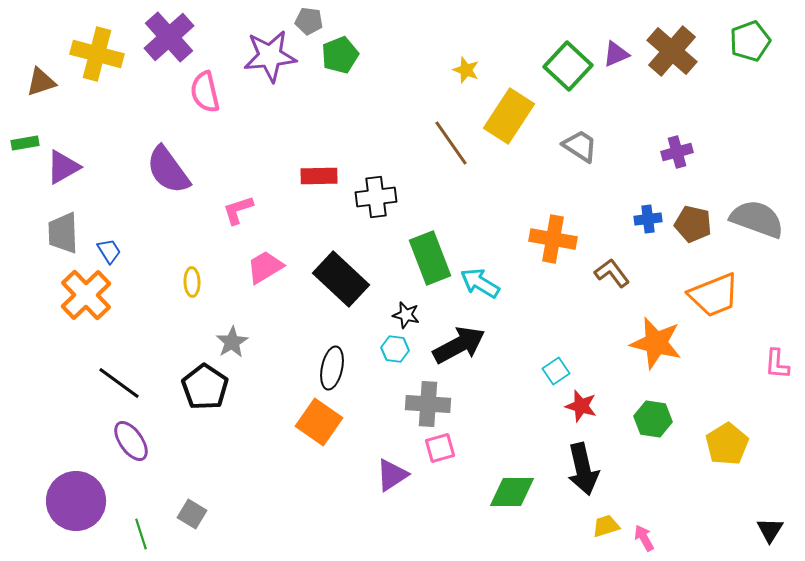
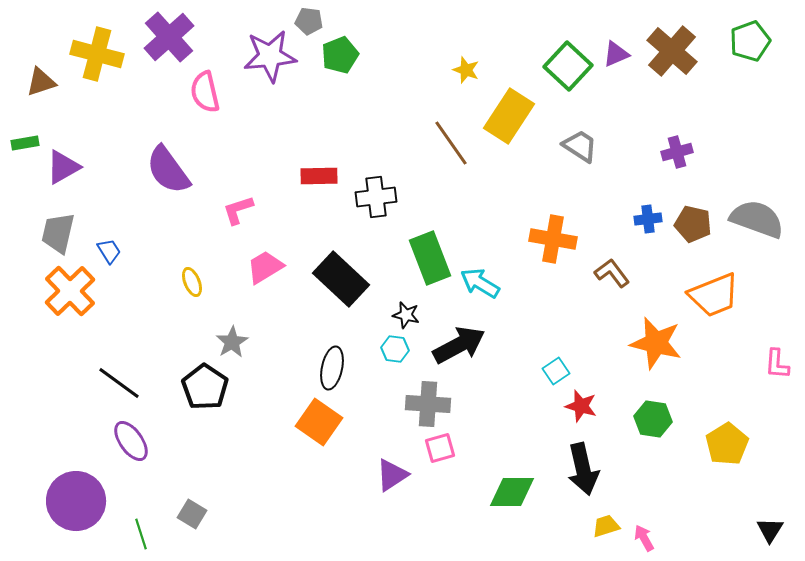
gray trapezoid at (63, 233): moved 5 px left; rotated 15 degrees clockwise
yellow ellipse at (192, 282): rotated 20 degrees counterclockwise
orange cross at (86, 295): moved 16 px left, 4 px up
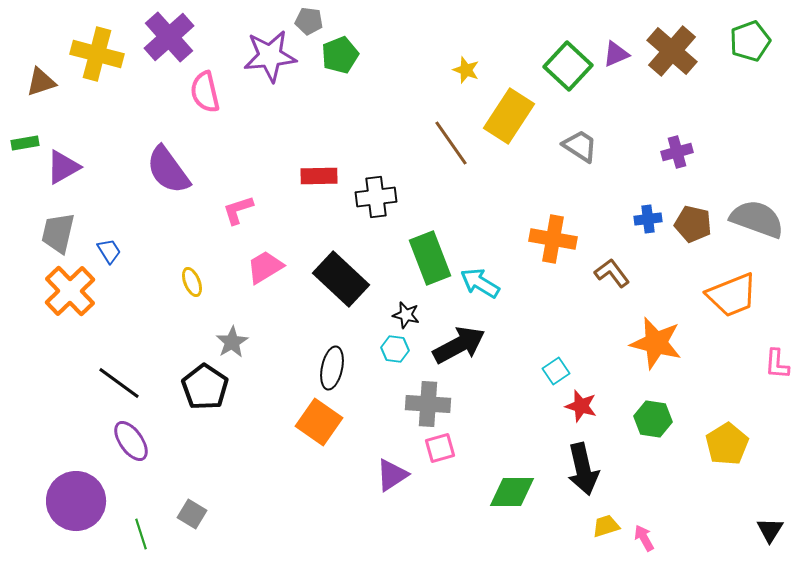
orange trapezoid at (714, 295): moved 18 px right
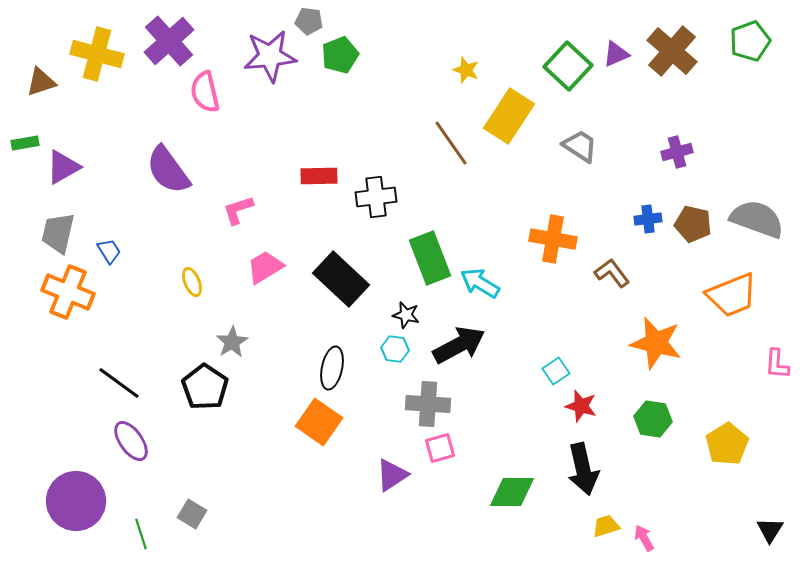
purple cross at (169, 37): moved 4 px down
orange cross at (70, 291): moved 2 px left, 1 px down; rotated 24 degrees counterclockwise
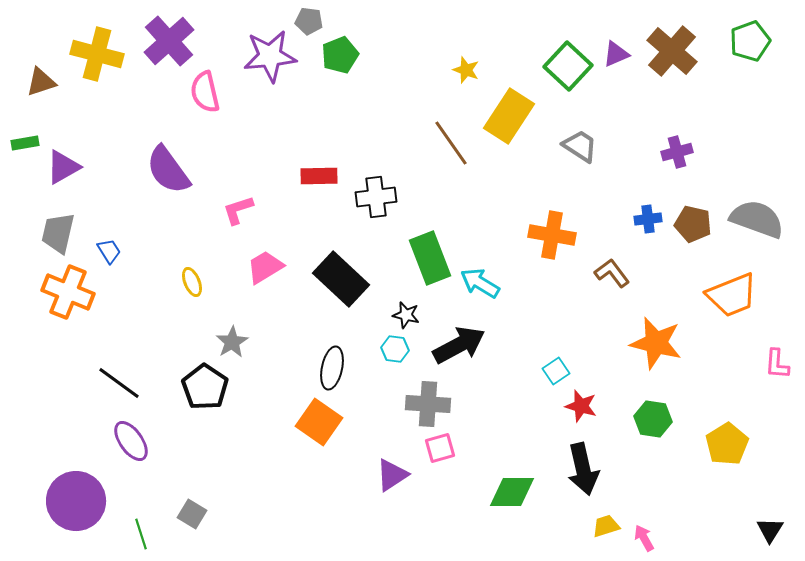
orange cross at (553, 239): moved 1 px left, 4 px up
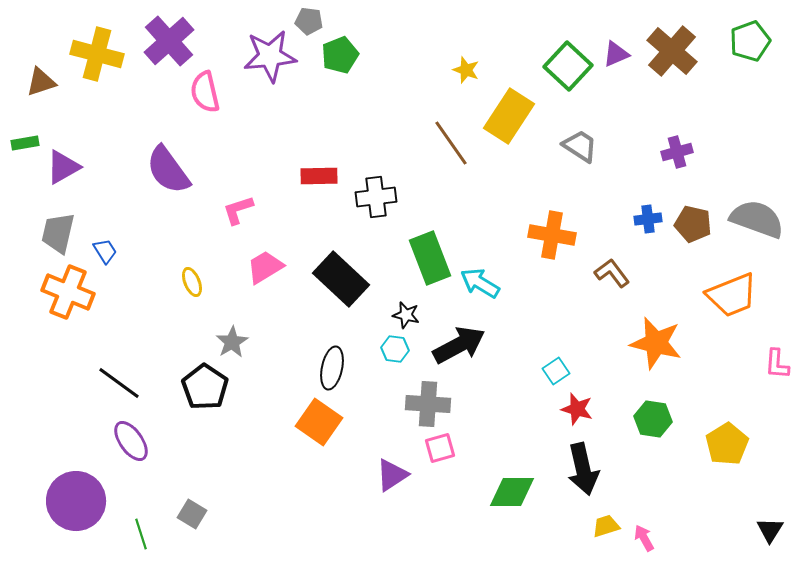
blue trapezoid at (109, 251): moved 4 px left
red star at (581, 406): moved 4 px left, 3 px down
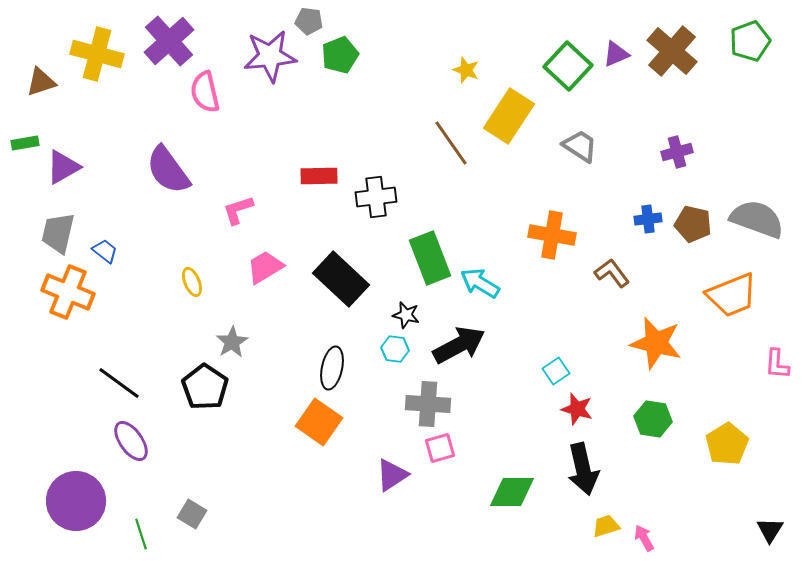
blue trapezoid at (105, 251): rotated 20 degrees counterclockwise
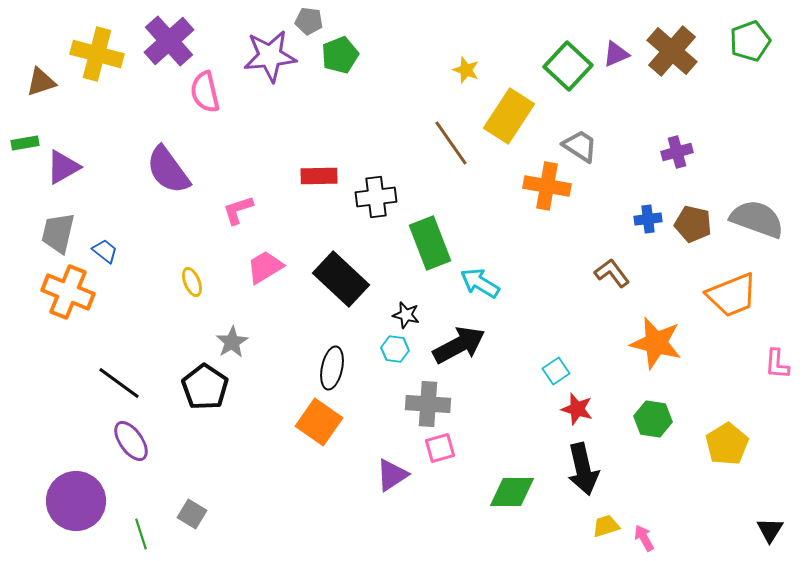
orange cross at (552, 235): moved 5 px left, 49 px up
green rectangle at (430, 258): moved 15 px up
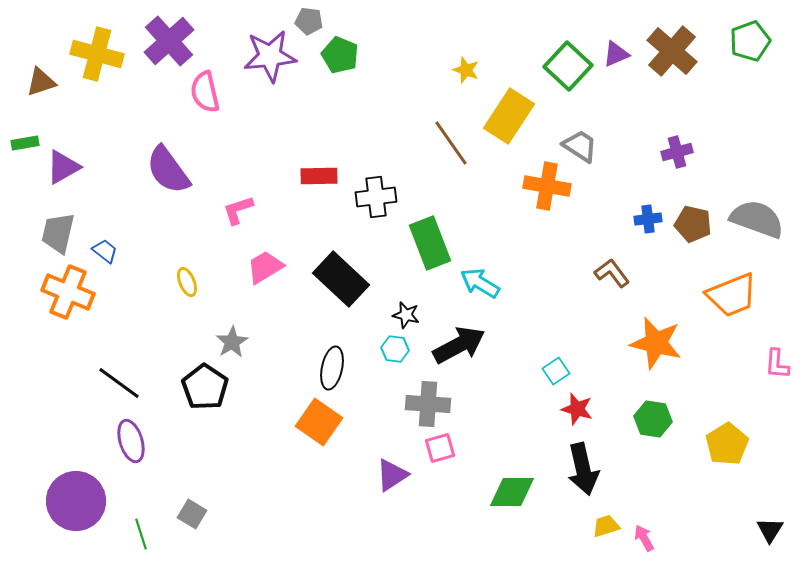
green pentagon at (340, 55): rotated 27 degrees counterclockwise
yellow ellipse at (192, 282): moved 5 px left
purple ellipse at (131, 441): rotated 18 degrees clockwise
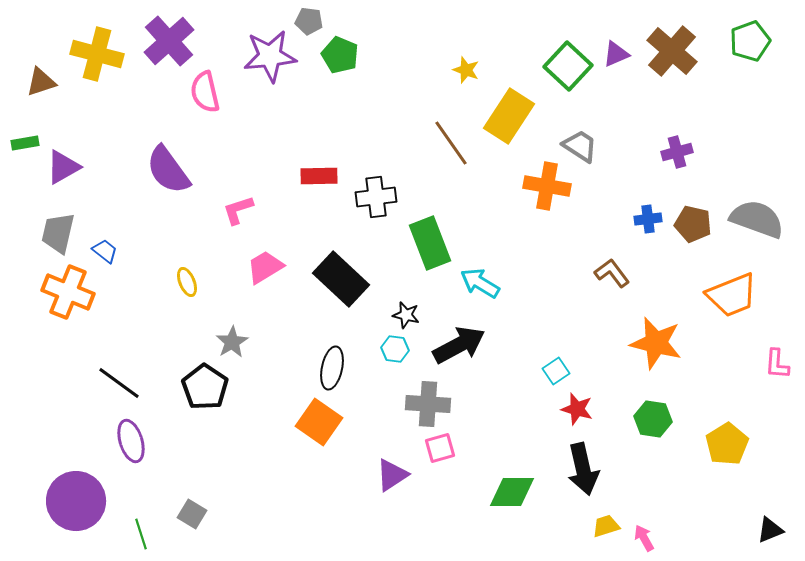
black triangle at (770, 530): rotated 36 degrees clockwise
